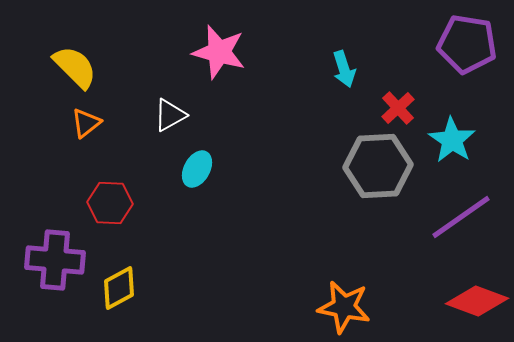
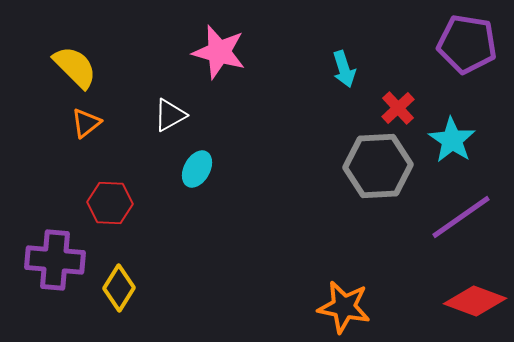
yellow diamond: rotated 30 degrees counterclockwise
red diamond: moved 2 px left
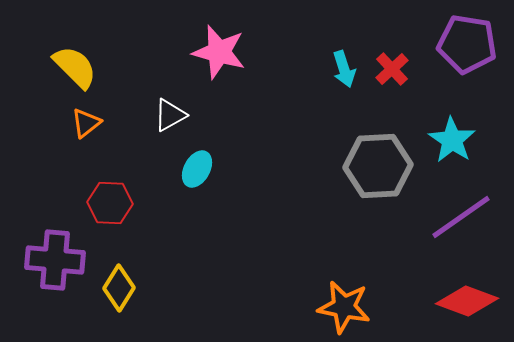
red cross: moved 6 px left, 39 px up
red diamond: moved 8 px left
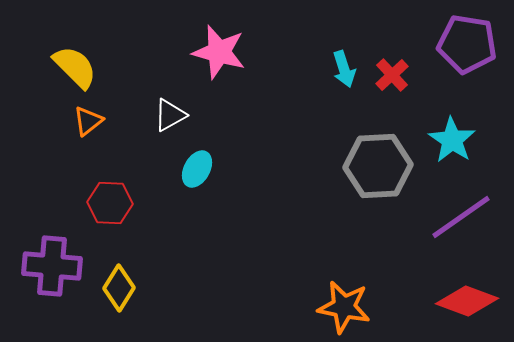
red cross: moved 6 px down
orange triangle: moved 2 px right, 2 px up
purple cross: moved 3 px left, 6 px down
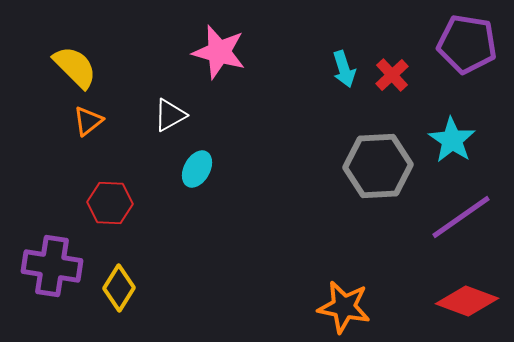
purple cross: rotated 4 degrees clockwise
